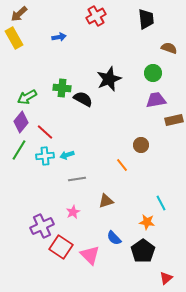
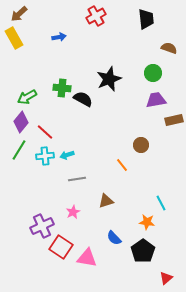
pink triangle: moved 3 px left, 3 px down; rotated 35 degrees counterclockwise
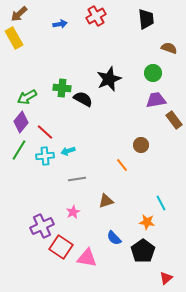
blue arrow: moved 1 px right, 13 px up
brown rectangle: rotated 66 degrees clockwise
cyan arrow: moved 1 px right, 4 px up
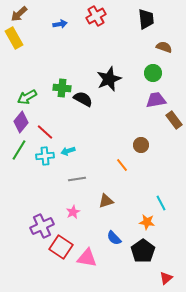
brown semicircle: moved 5 px left, 1 px up
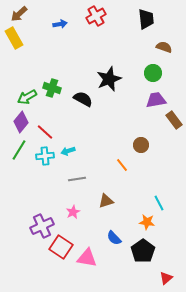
green cross: moved 10 px left; rotated 12 degrees clockwise
cyan line: moved 2 px left
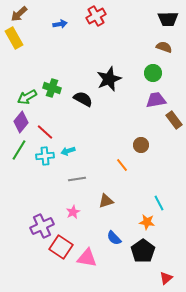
black trapezoid: moved 22 px right; rotated 95 degrees clockwise
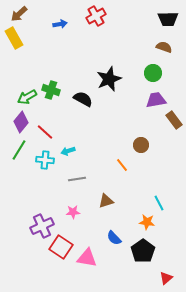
green cross: moved 1 px left, 2 px down
cyan cross: moved 4 px down; rotated 12 degrees clockwise
pink star: rotated 24 degrees clockwise
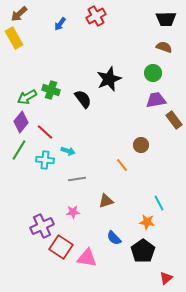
black trapezoid: moved 2 px left
blue arrow: rotated 136 degrees clockwise
black semicircle: rotated 24 degrees clockwise
cyan arrow: rotated 144 degrees counterclockwise
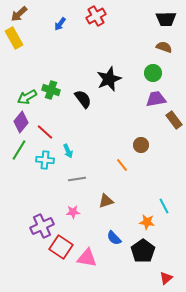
purple trapezoid: moved 1 px up
cyan arrow: rotated 48 degrees clockwise
cyan line: moved 5 px right, 3 px down
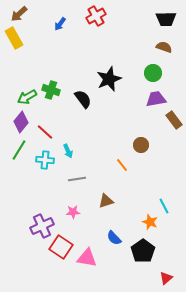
orange star: moved 3 px right; rotated 14 degrees clockwise
